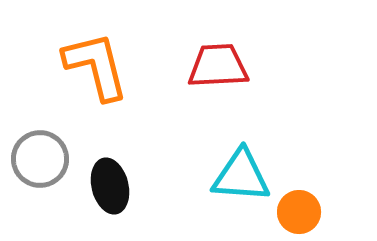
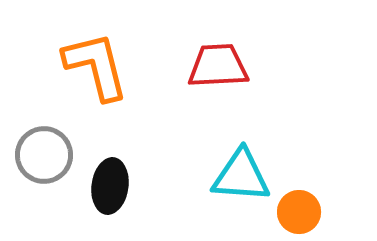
gray circle: moved 4 px right, 4 px up
black ellipse: rotated 22 degrees clockwise
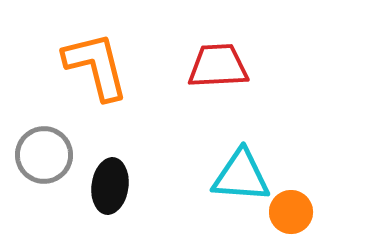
orange circle: moved 8 px left
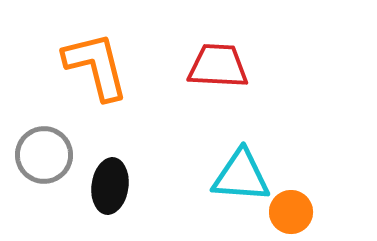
red trapezoid: rotated 6 degrees clockwise
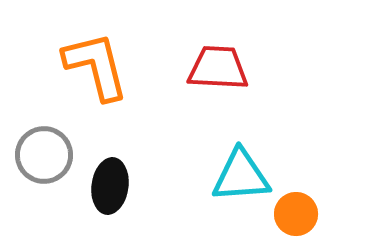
red trapezoid: moved 2 px down
cyan triangle: rotated 8 degrees counterclockwise
orange circle: moved 5 px right, 2 px down
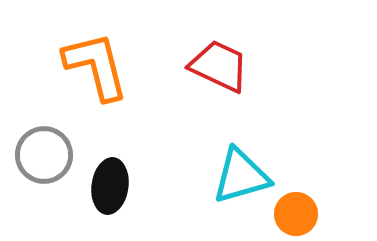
red trapezoid: moved 1 px right, 2 px up; rotated 22 degrees clockwise
cyan triangle: rotated 12 degrees counterclockwise
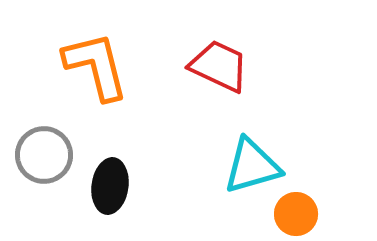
cyan triangle: moved 11 px right, 10 px up
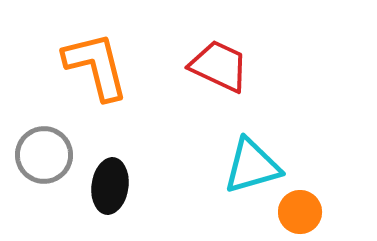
orange circle: moved 4 px right, 2 px up
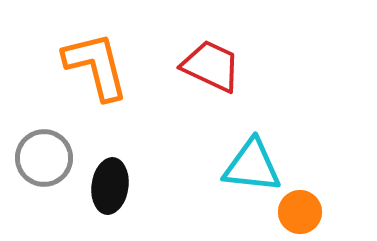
red trapezoid: moved 8 px left
gray circle: moved 3 px down
cyan triangle: rotated 22 degrees clockwise
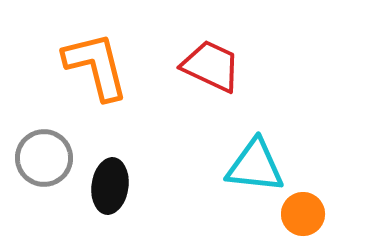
cyan triangle: moved 3 px right
orange circle: moved 3 px right, 2 px down
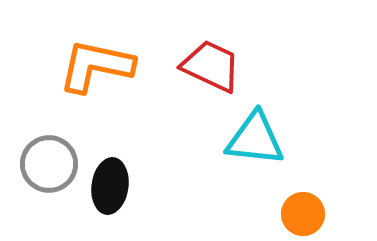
orange L-shape: rotated 64 degrees counterclockwise
gray circle: moved 5 px right, 6 px down
cyan triangle: moved 27 px up
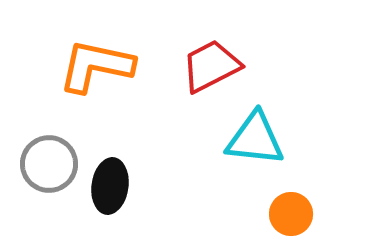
red trapezoid: rotated 52 degrees counterclockwise
orange circle: moved 12 px left
